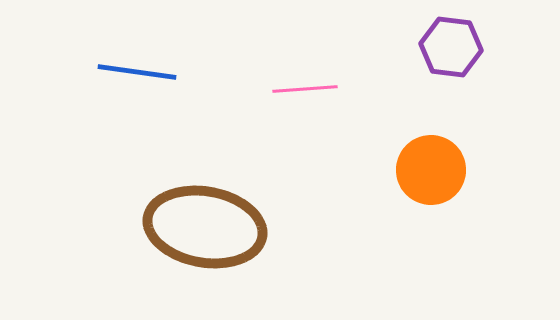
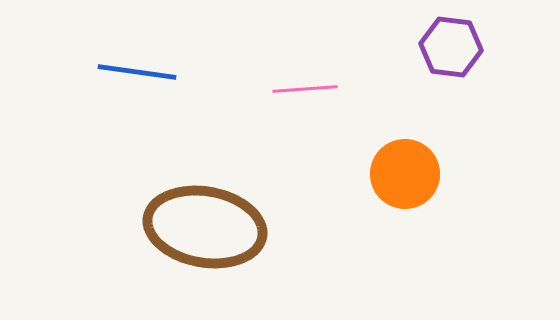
orange circle: moved 26 px left, 4 px down
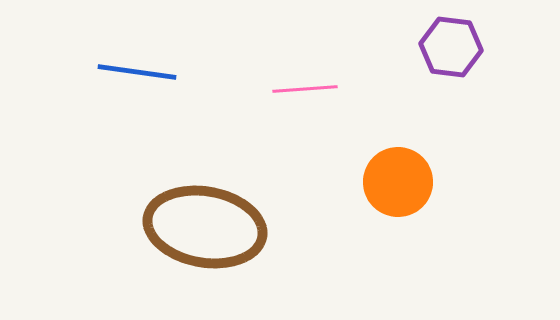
orange circle: moved 7 px left, 8 px down
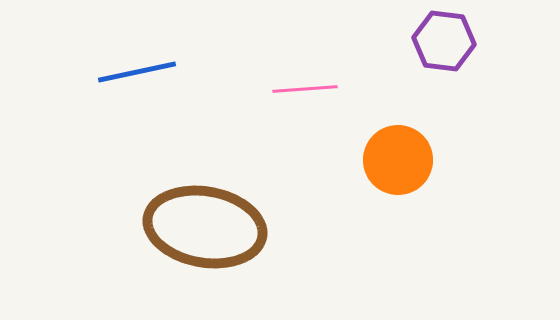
purple hexagon: moved 7 px left, 6 px up
blue line: rotated 20 degrees counterclockwise
orange circle: moved 22 px up
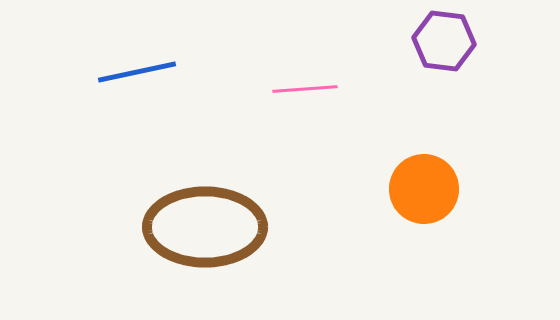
orange circle: moved 26 px right, 29 px down
brown ellipse: rotated 10 degrees counterclockwise
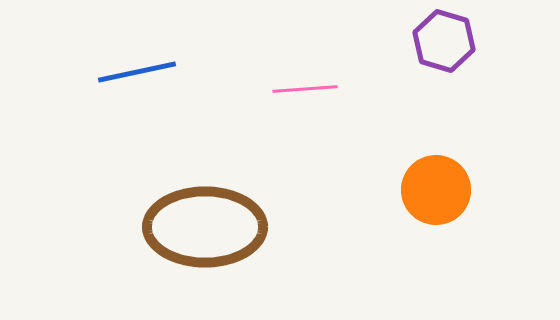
purple hexagon: rotated 10 degrees clockwise
orange circle: moved 12 px right, 1 px down
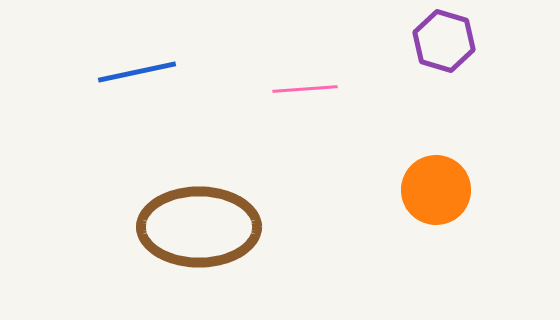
brown ellipse: moved 6 px left
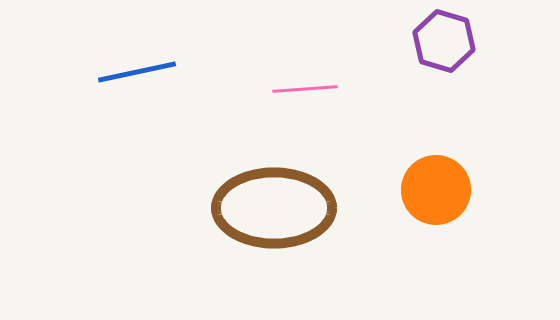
brown ellipse: moved 75 px right, 19 px up
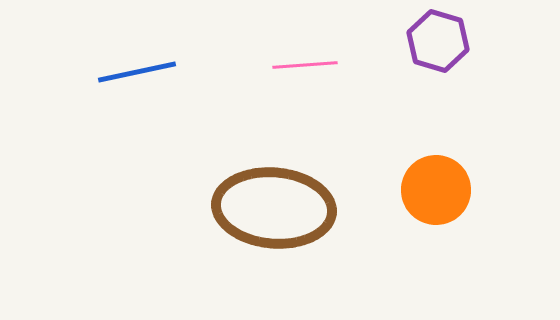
purple hexagon: moved 6 px left
pink line: moved 24 px up
brown ellipse: rotated 5 degrees clockwise
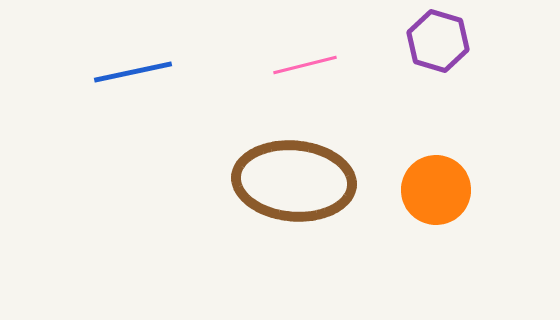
pink line: rotated 10 degrees counterclockwise
blue line: moved 4 px left
brown ellipse: moved 20 px right, 27 px up
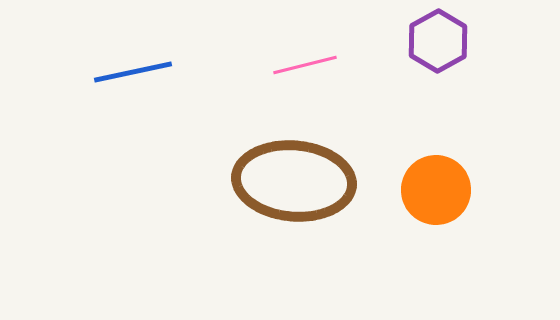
purple hexagon: rotated 14 degrees clockwise
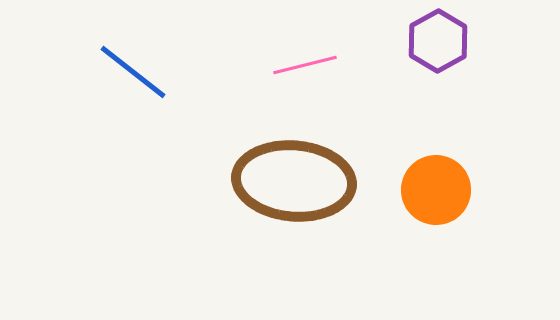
blue line: rotated 50 degrees clockwise
